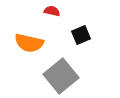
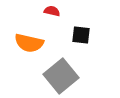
black square: rotated 30 degrees clockwise
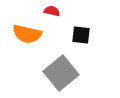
orange semicircle: moved 2 px left, 9 px up
gray square: moved 3 px up
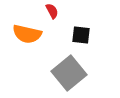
red semicircle: rotated 49 degrees clockwise
gray square: moved 8 px right
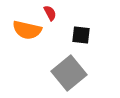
red semicircle: moved 2 px left, 2 px down
orange semicircle: moved 4 px up
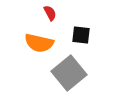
orange semicircle: moved 12 px right, 13 px down
